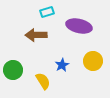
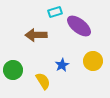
cyan rectangle: moved 8 px right
purple ellipse: rotated 25 degrees clockwise
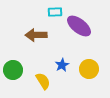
cyan rectangle: rotated 16 degrees clockwise
yellow circle: moved 4 px left, 8 px down
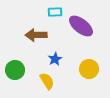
purple ellipse: moved 2 px right
blue star: moved 7 px left, 6 px up
green circle: moved 2 px right
yellow semicircle: moved 4 px right
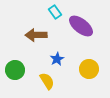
cyan rectangle: rotated 56 degrees clockwise
blue star: moved 2 px right
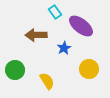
blue star: moved 7 px right, 11 px up
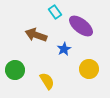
brown arrow: rotated 20 degrees clockwise
blue star: moved 1 px down
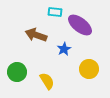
cyan rectangle: rotated 48 degrees counterclockwise
purple ellipse: moved 1 px left, 1 px up
green circle: moved 2 px right, 2 px down
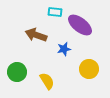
blue star: rotated 16 degrees clockwise
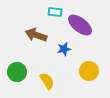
yellow circle: moved 2 px down
